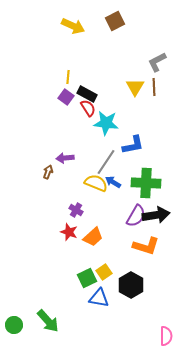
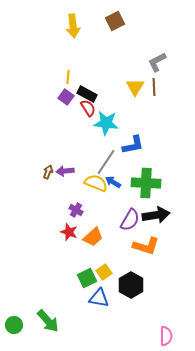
yellow arrow: rotated 60 degrees clockwise
purple arrow: moved 13 px down
purple semicircle: moved 6 px left, 4 px down
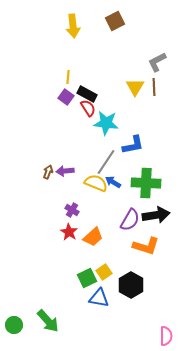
purple cross: moved 4 px left
red star: rotated 12 degrees clockwise
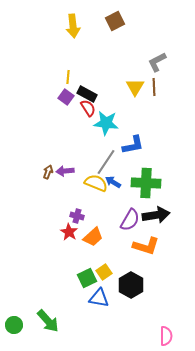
purple cross: moved 5 px right, 6 px down; rotated 16 degrees counterclockwise
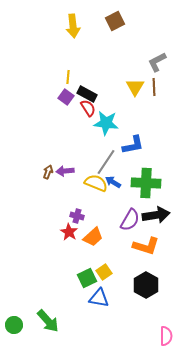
black hexagon: moved 15 px right
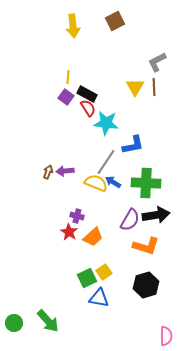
black hexagon: rotated 15 degrees clockwise
green circle: moved 2 px up
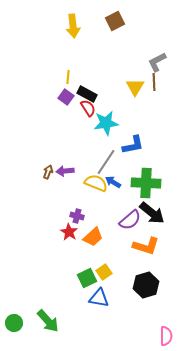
brown line: moved 5 px up
cyan star: rotated 15 degrees counterclockwise
black arrow: moved 4 px left, 2 px up; rotated 48 degrees clockwise
purple semicircle: rotated 20 degrees clockwise
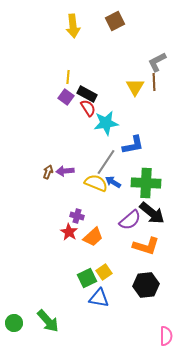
black hexagon: rotated 10 degrees clockwise
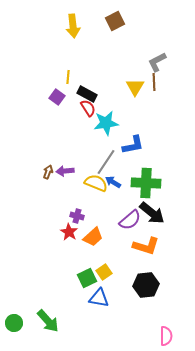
purple square: moved 9 px left
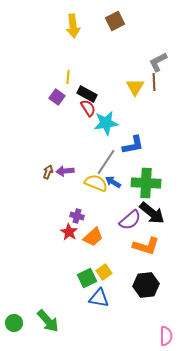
gray L-shape: moved 1 px right
